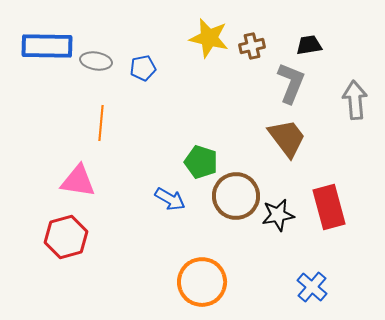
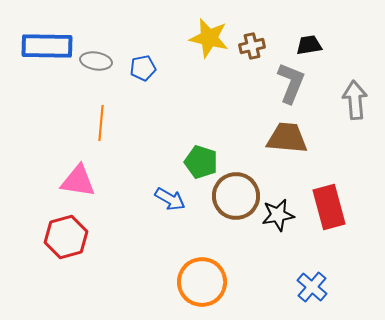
brown trapezoid: rotated 48 degrees counterclockwise
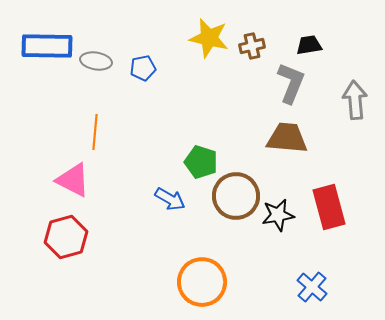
orange line: moved 6 px left, 9 px down
pink triangle: moved 5 px left, 1 px up; rotated 18 degrees clockwise
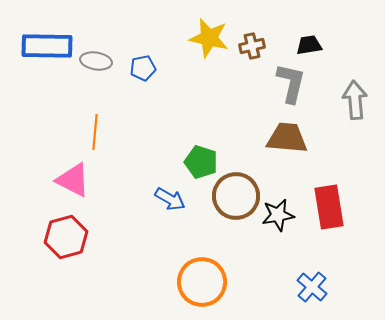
gray L-shape: rotated 9 degrees counterclockwise
red rectangle: rotated 6 degrees clockwise
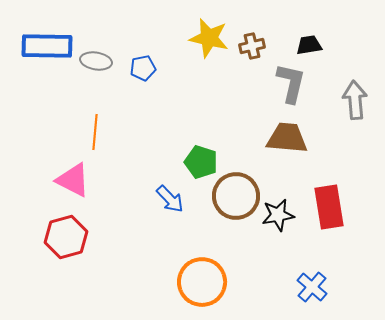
blue arrow: rotated 16 degrees clockwise
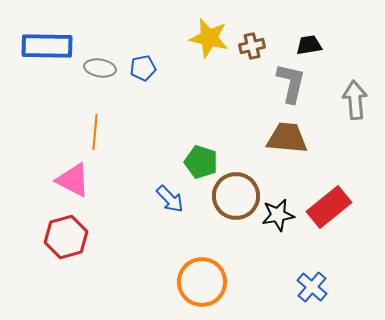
gray ellipse: moved 4 px right, 7 px down
red rectangle: rotated 60 degrees clockwise
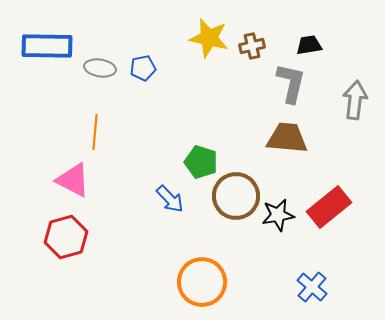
gray arrow: rotated 12 degrees clockwise
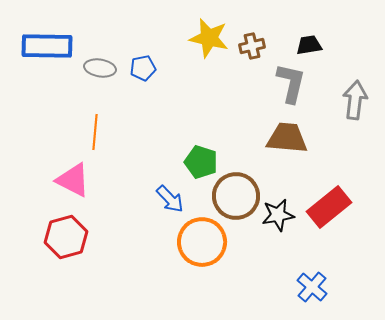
orange circle: moved 40 px up
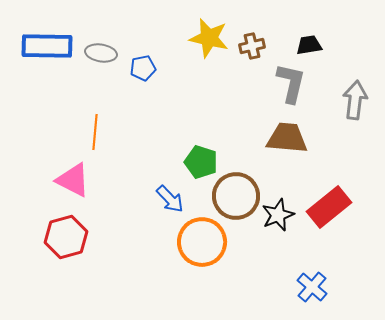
gray ellipse: moved 1 px right, 15 px up
black star: rotated 12 degrees counterclockwise
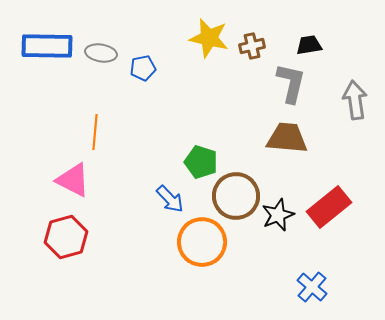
gray arrow: rotated 15 degrees counterclockwise
